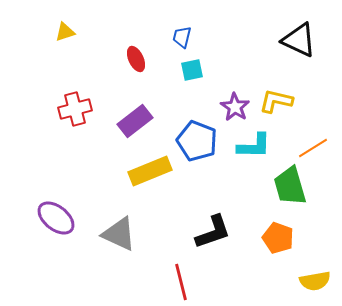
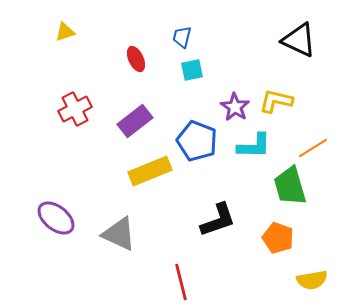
red cross: rotated 12 degrees counterclockwise
black L-shape: moved 5 px right, 12 px up
yellow semicircle: moved 3 px left, 1 px up
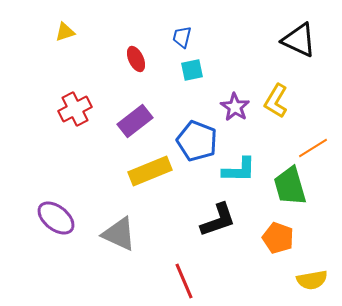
yellow L-shape: rotated 72 degrees counterclockwise
cyan L-shape: moved 15 px left, 24 px down
red line: moved 3 px right, 1 px up; rotated 9 degrees counterclockwise
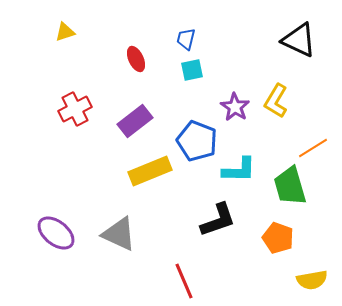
blue trapezoid: moved 4 px right, 2 px down
purple ellipse: moved 15 px down
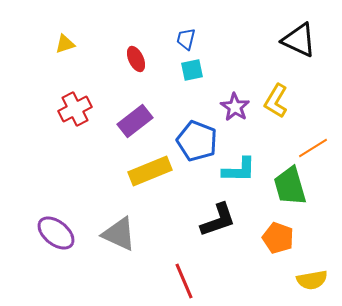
yellow triangle: moved 12 px down
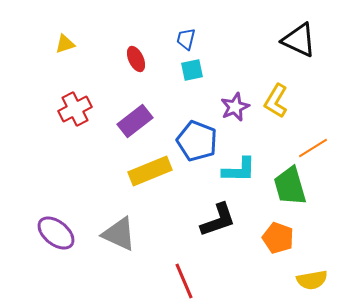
purple star: rotated 16 degrees clockwise
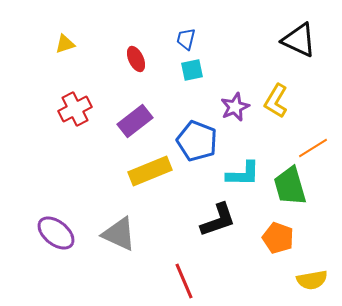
cyan L-shape: moved 4 px right, 4 px down
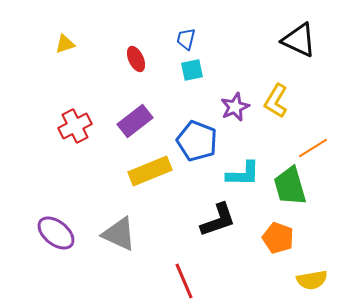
red cross: moved 17 px down
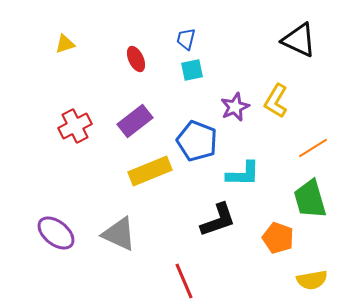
green trapezoid: moved 20 px right, 13 px down
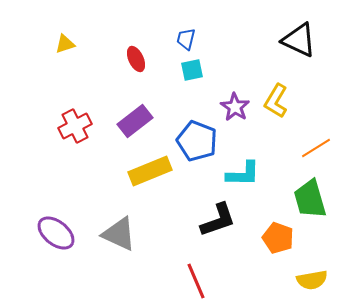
purple star: rotated 16 degrees counterclockwise
orange line: moved 3 px right
red line: moved 12 px right
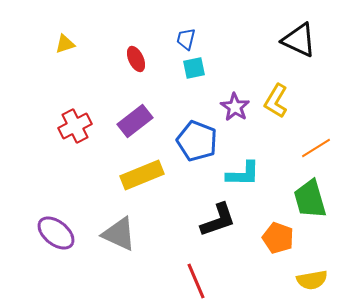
cyan square: moved 2 px right, 2 px up
yellow rectangle: moved 8 px left, 4 px down
